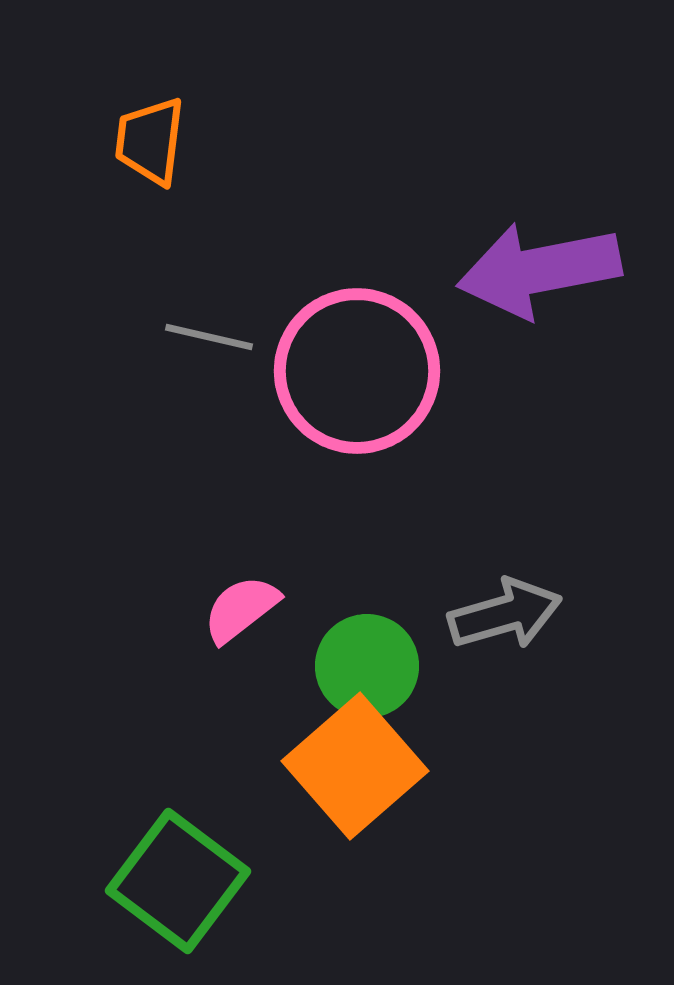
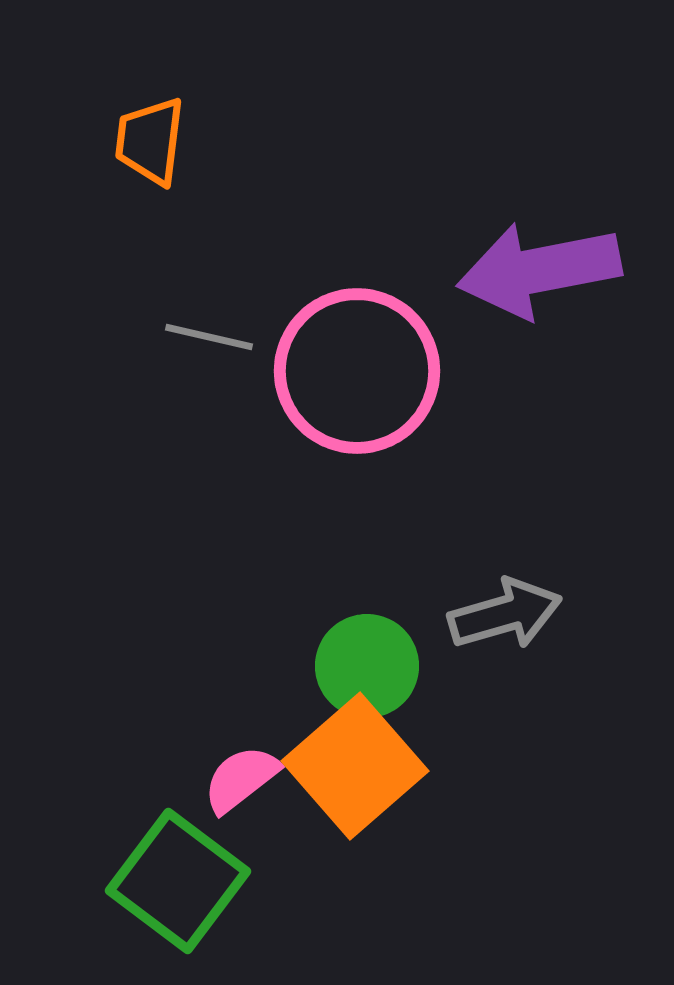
pink semicircle: moved 170 px down
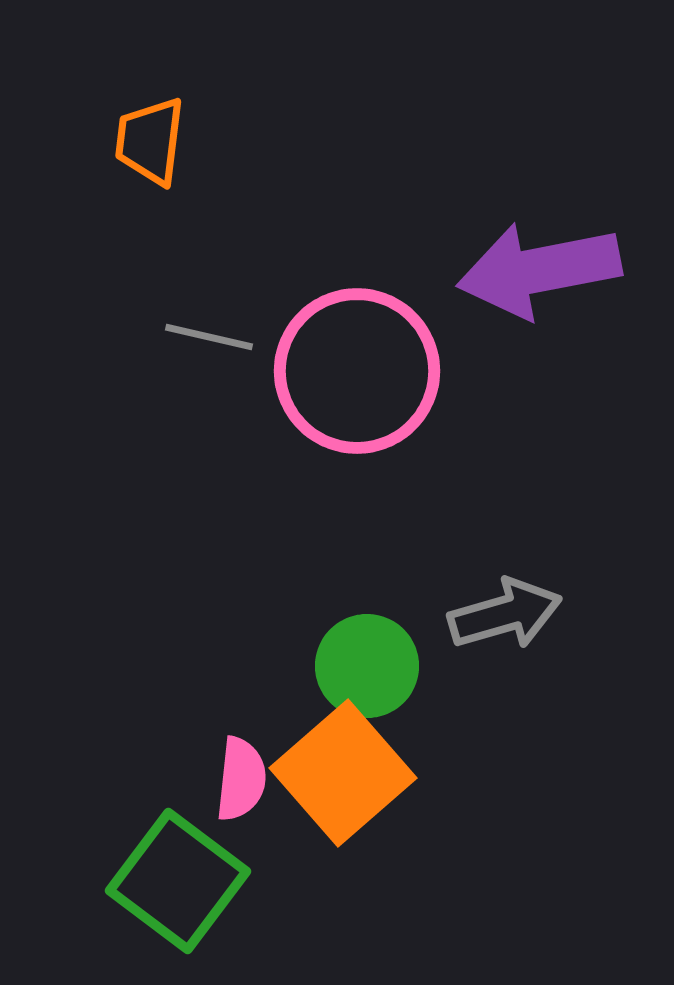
orange square: moved 12 px left, 7 px down
pink semicircle: rotated 134 degrees clockwise
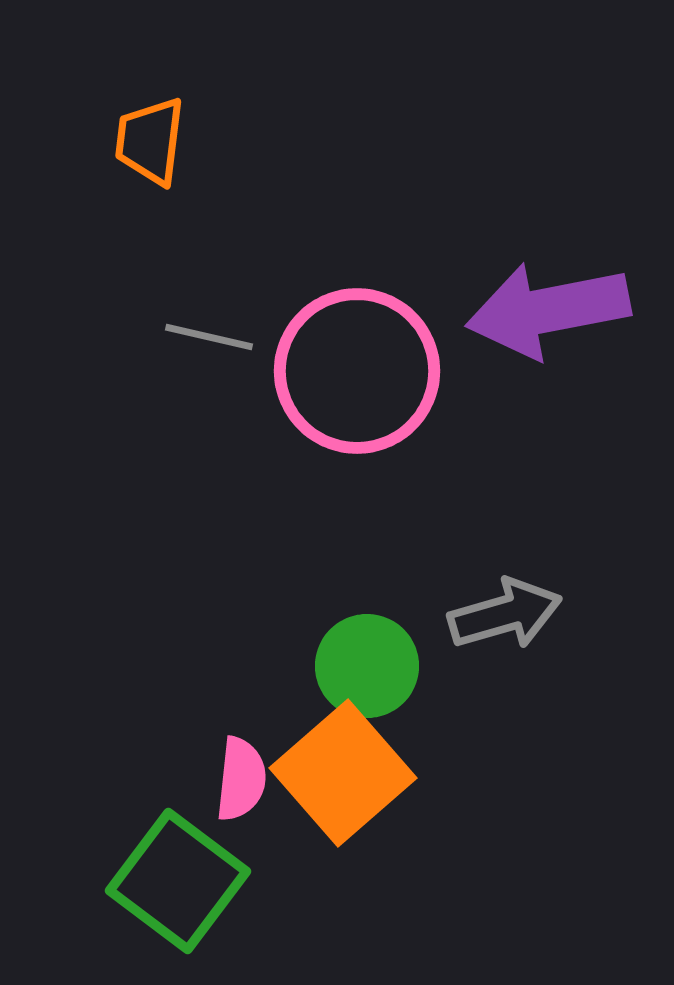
purple arrow: moved 9 px right, 40 px down
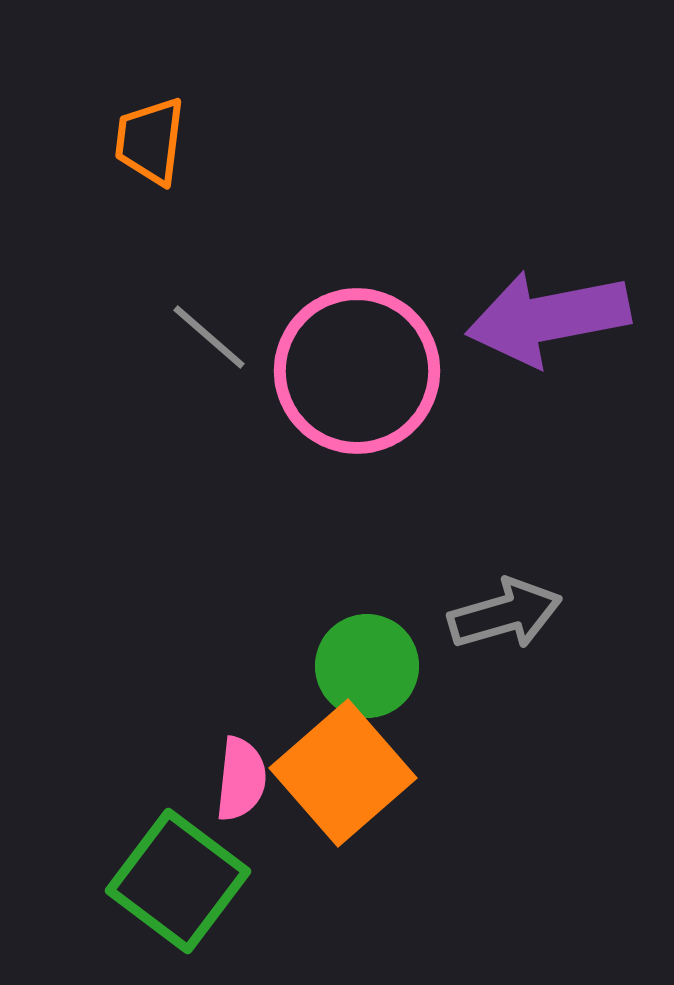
purple arrow: moved 8 px down
gray line: rotated 28 degrees clockwise
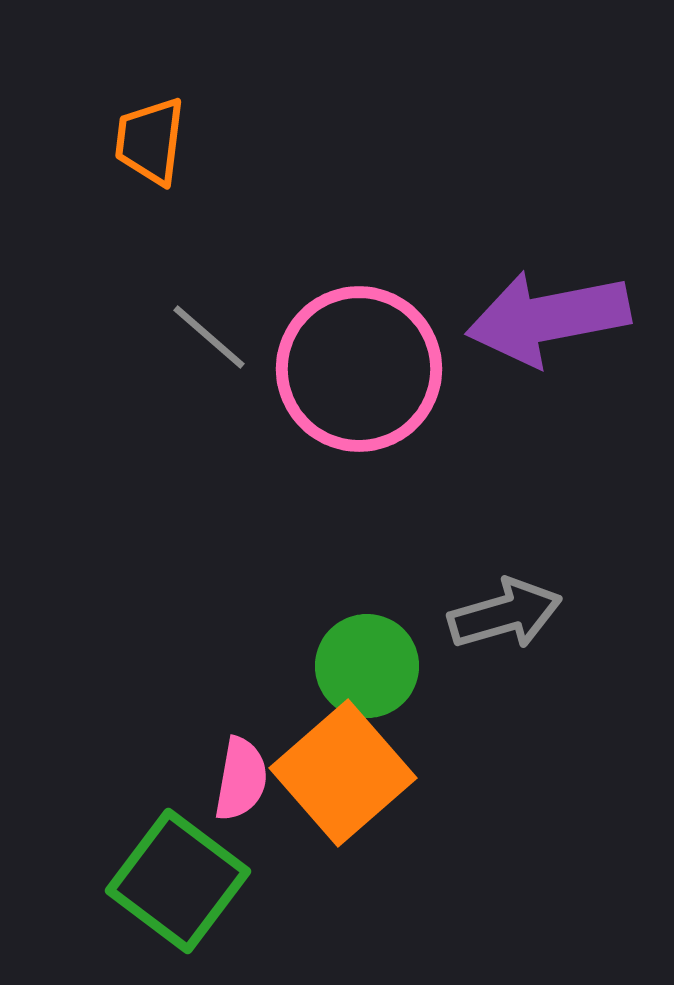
pink circle: moved 2 px right, 2 px up
pink semicircle: rotated 4 degrees clockwise
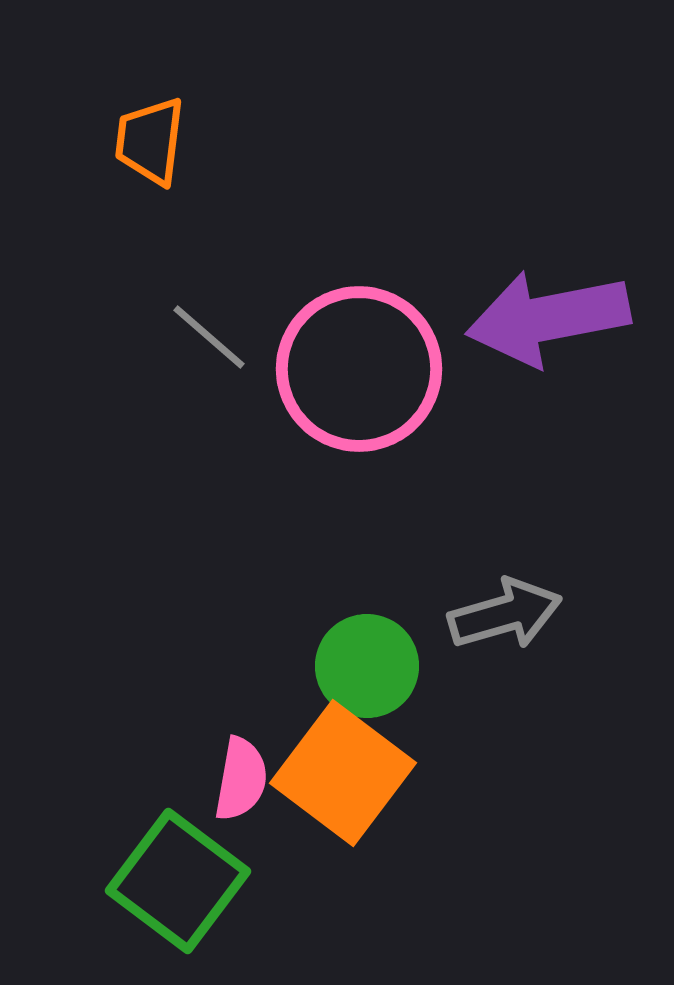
orange square: rotated 12 degrees counterclockwise
